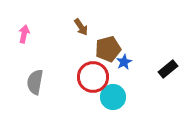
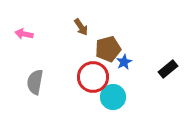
pink arrow: rotated 90 degrees counterclockwise
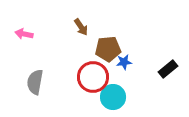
brown pentagon: rotated 10 degrees clockwise
blue star: rotated 21 degrees clockwise
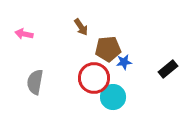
red circle: moved 1 px right, 1 px down
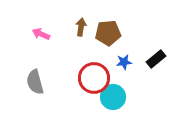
brown arrow: rotated 138 degrees counterclockwise
pink arrow: moved 17 px right; rotated 12 degrees clockwise
brown pentagon: moved 16 px up
black rectangle: moved 12 px left, 10 px up
gray semicircle: rotated 25 degrees counterclockwise
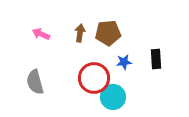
brown arrow: moved 1 px left, 6 px down
black rectangle: rotated 54 degrees counterclockwise
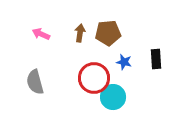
blue star: rotated 21 degrees clockwise
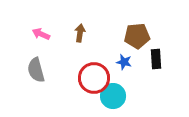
brown pentagon: moved 29 px right, 3 px down
gray semicircle: moved 1 px right, 12 px up
cyan circle: moved 1 px up
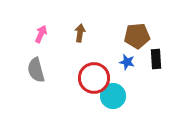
pink arrow: rotated 90 degrees clockwise
blue star: moved 3 px right
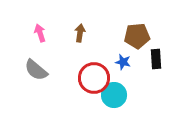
pink arrow: moved 1 px left, 1 px up; rotated 42 degrees counterclockwise
blue star: moved 4 px left
gray semicircle: rotated 35 degrees counterclockwise
cyan circle: moved 1 px right, 1 px up
